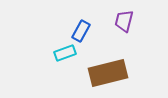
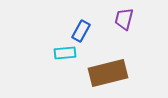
purple trapezoid: moved 2 px up
cyan rectangle: rotated 15 degrees clockwise
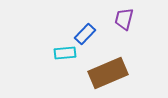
blue rectangle: moved 4 px right, 3 px down; rotated 15 degrees clockwise
brown rectangle: rotated 9 degrees counterclockwise
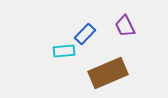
purple trapezoid: moved 1 px right, 7 px down; rotated 40 degrees counterclockwise
cyan rectangle: moved 1 px left, 2 px up
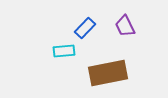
blue rectangle: moved 6 px up
brown rectangle: rotated 12 degrees clockwise
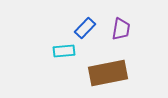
purple trapezoid: moved 4 px left, 3 px down; rotated 145 degrees counterclockwise
